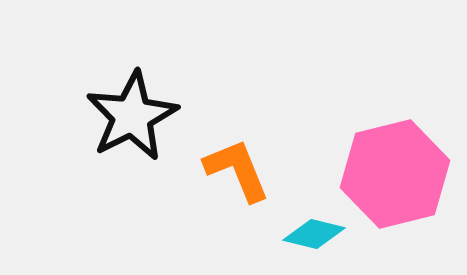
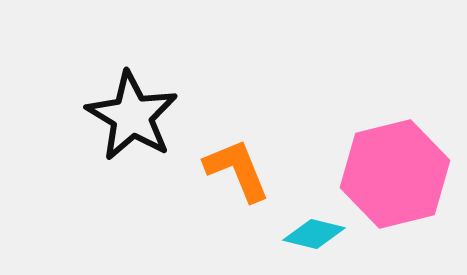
black star: rotated 14 degrees counterclockwise
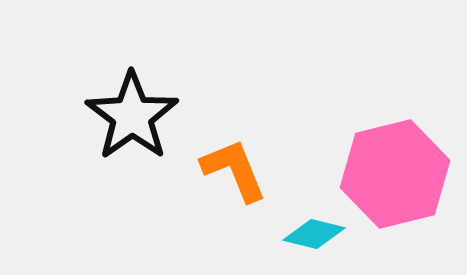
black star: rotated 6 degrees clockwise
orange L-shape: moved 3 px left
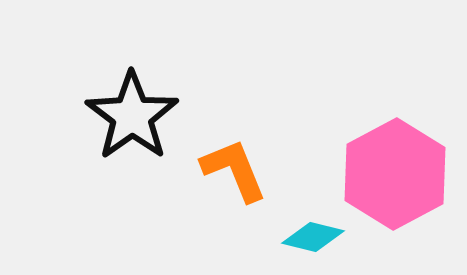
pink hexagon: rotated 14 degrees counterclockwise
cyan diamond: moved 1 px left, 3 px down
